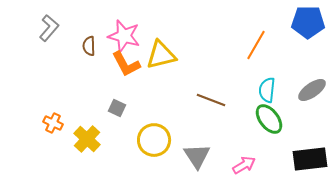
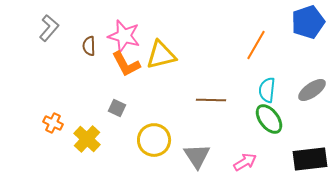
blue pentagon: rotated 20 degrees counterclockwise
brown line: rotated 20 degrees counterclockwise
pink arrow: moved 1 px right, 3 px up
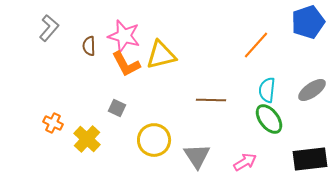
orange line: rotated 12 degrees clockwise
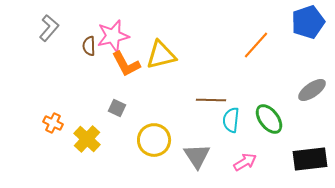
pink star: moved 11 px left; rotated 28 degrees counterclockwise
cyan semicircle: moved 36 px left, 30 px down
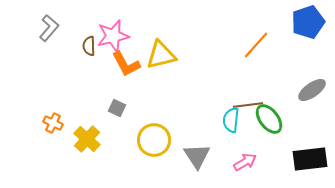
brown line: moved 37 px right, 5 px down; rotated 8 degrees counterclockwise
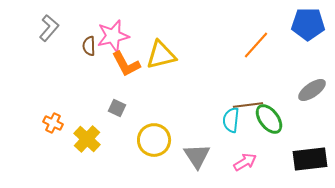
blue pentagon: moved 2 px down; rotated 20 degrees clockwise
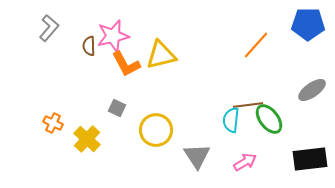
yellow circle: moved 2 px right, 10 px up
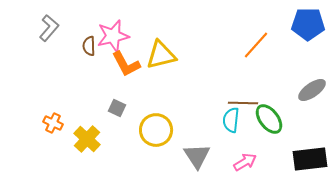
brown line: moved 5 px left, 2 px up; rotated 8 degrees clockwise
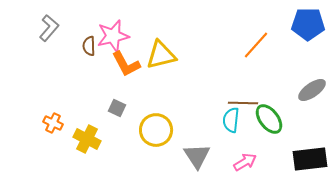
yellow cross: rotated 16 degrees counterclockwise
